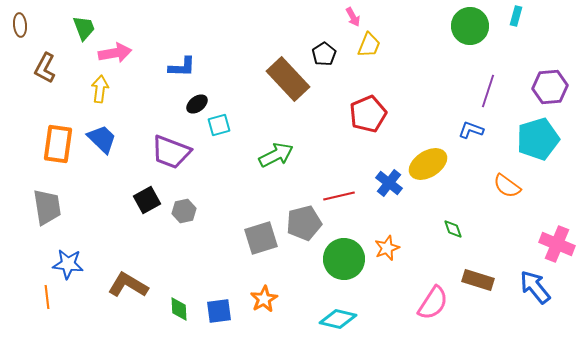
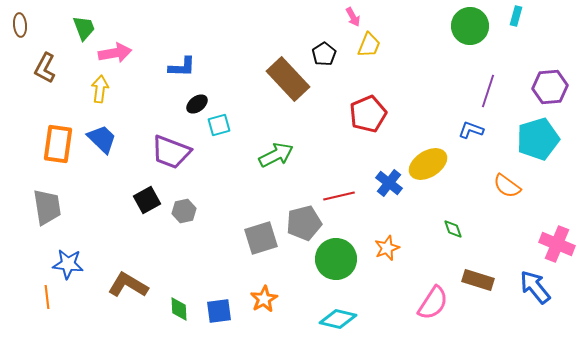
green circle at (344, 259): moved 8 px left
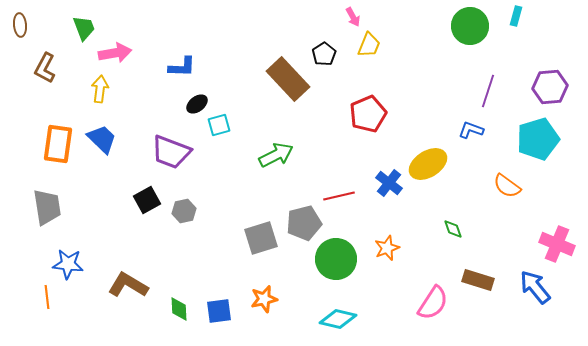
orange star at (264, 299): rotated 16 degrees clockwise
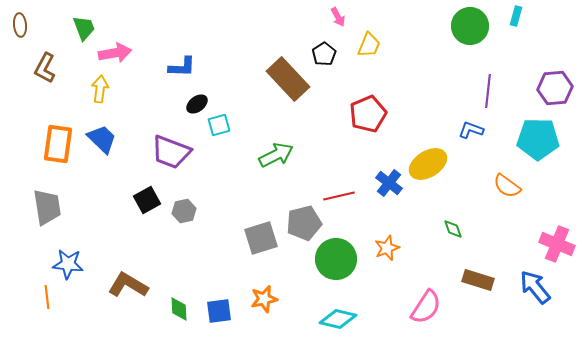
pink arrow at (353, 17): moved 15 px left
purple hexagon at (550, 87): moved 5 px right, 1 px down
purple line at (488, 91): rotated 12 degrees counterclockwise
cyan pentagon at (538, 139): rotated 18 degrees clockwise
pink semicircle at (433, 303): moved 7 px left, 4 px down
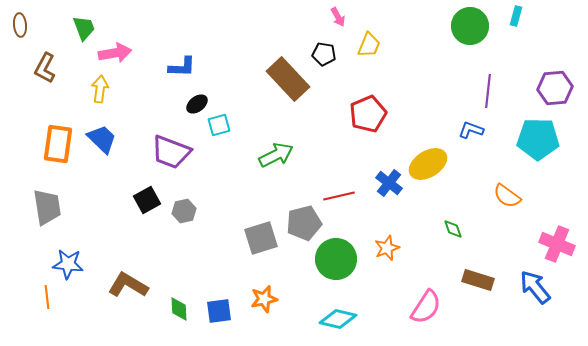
black pentagon at (324, 54): rotated 30 degrees counterclockwise
orange semicircle at (507, 186): moved 10 px down
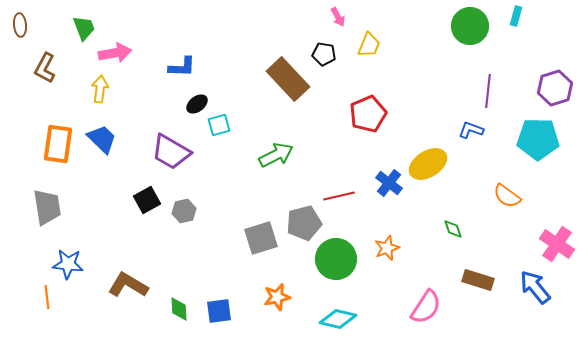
purple hexagon at (555, 88): rotated 12 degrees counterclockwise
purple trapezoid at (171, 152): rotated 9 degrees clockwise
pink cross at (557, 244): rotated 12 degrees clockwise
orange star at (264, 299): moved 13 px right, 2 px up
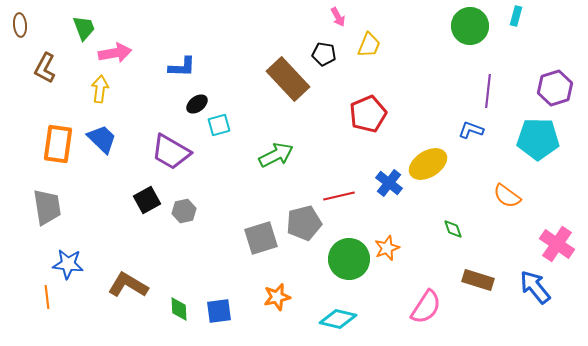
green circle at (336, 259): moved 13 px right
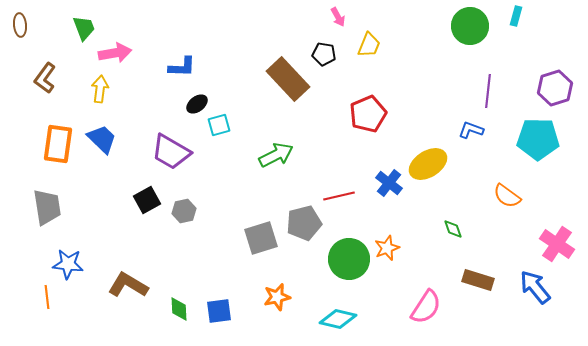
brown L-shape at (45, 68): moved 10 px down; rotated 8 degrees clockwise
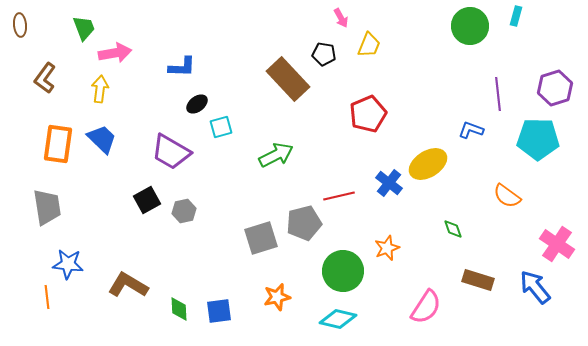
pink arrow at (338, 17): moved 3 px right, 1 px down
purple line at (488, 91): moved 10 px right, 3 px down; rotated 12 degrees counterclockwise
cyan square at (219, 125): moved 2 px right, 2 px down
green circle at (349, 259): moved 6 px left, 12 px down
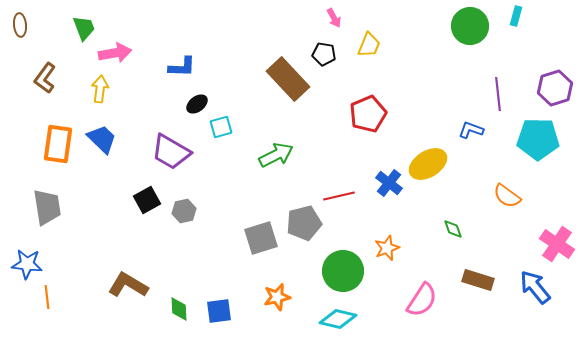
pink arrow at (341, 18): moved 7 px left
blue star at (68, 264): moved 41 px left
pink semicircle at (426, 307): moved 4 px left, 7 px up
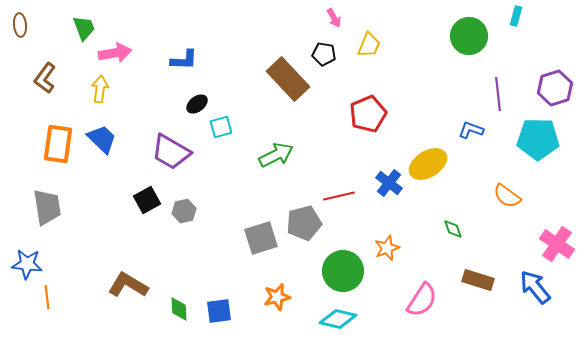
green circle at (470, 26): moved 1 px left, 10 px down
blue L-shape at (182, 67): moved 2 px right, 7 px up
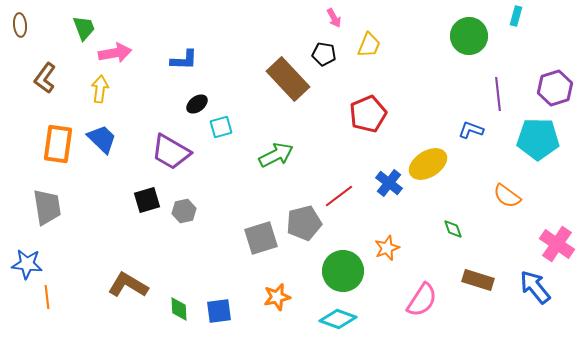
red line at (339, 196): rotated 24 degrees counterclockwise
black square at (147, 200): rotated 12 degrees clockwise
cyan diamond at (338, 319): rotated 6 degrees clockwise
